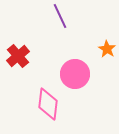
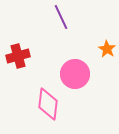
purple line: moved 1 px right, 1 px down
red cross: rotated 25 degrees clockwise
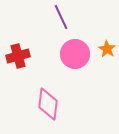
pink circle: moved 20 px up
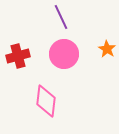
pink circle: moved 11 px left
pink diamond: moved 2 px left, 3 px up
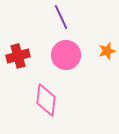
orange star: moved 2 px down; rotated 24 degrees clockwise
pink circle: moved 2 px right, 1 px down
pink diamond: moved 1 px up
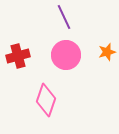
purple line: moved 3 px right
orange star: moved 1 px down
pink diamond: rotated 12 degrees clockwise
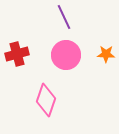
orange star: moved 1 px left, 2 px down; rotated 18 degrees clockwise
red cross: moved 1 px left, 2 px up
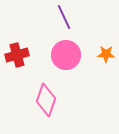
red cross: moved 1 px down
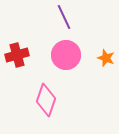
orange star: moved 4 px down; rotated 18 degrees clockwise
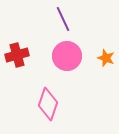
purple line: moved 1 px left, 2 px down
pink circle: moved 1 px right, 1 px down
pink diamond: moved 2 px right, 4 px down
